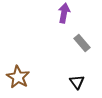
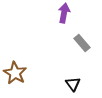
brown star: moved 3 px left, 4 px up
black triangle: moved 4 px left, 2 px down
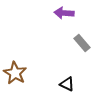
purple arrow: rotated 96 degrees counterclockwise
black triangle: moved 6 px left; rotated 28 degrees counterclockwise
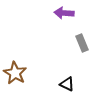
gray rectangle: rotated 18 degrees clockwise
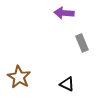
brown star: moved 4 px right, 4 px down
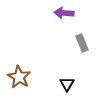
black triangle: rotated 35 degrees clockwise
